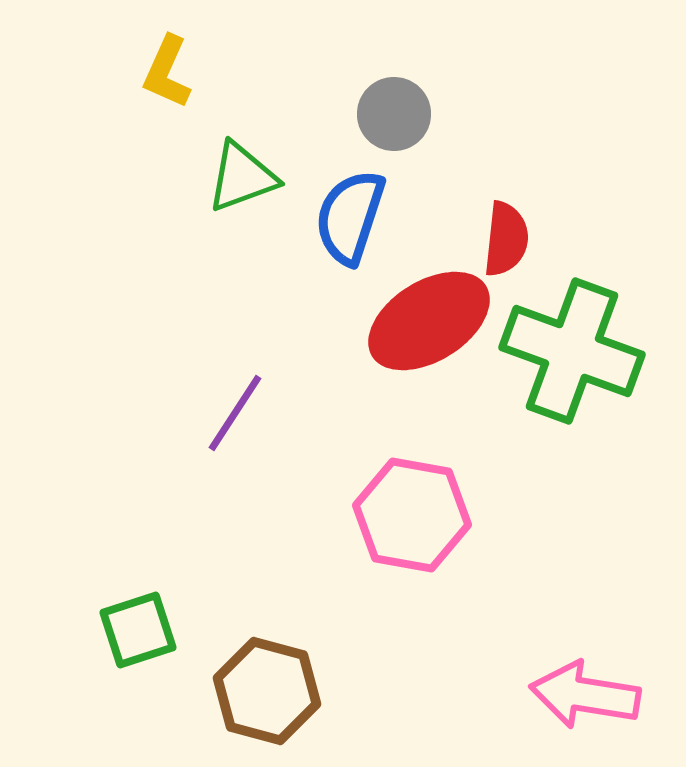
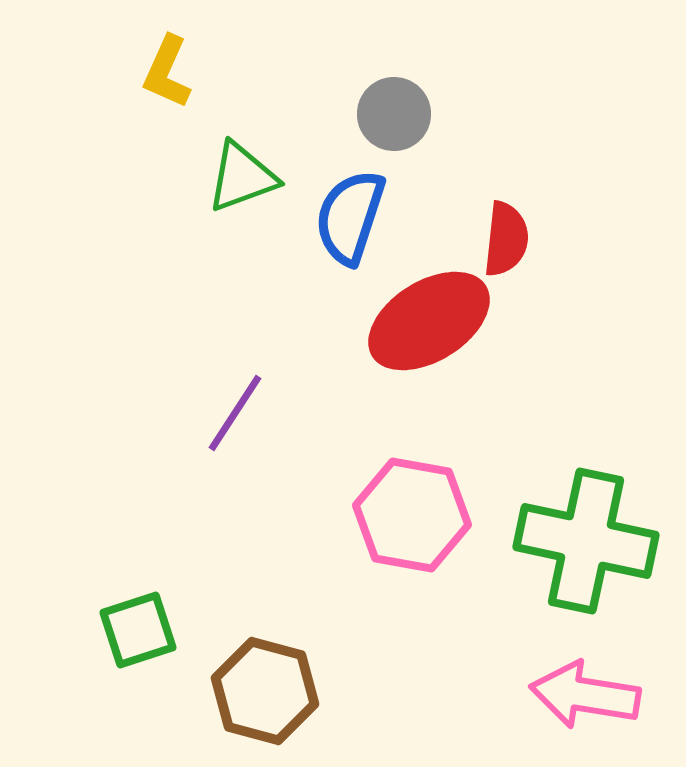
green cross: moved 14 px right, 190 px down; rotated 8 degrees counterclockwise
brown hexagon: moved 2 px left
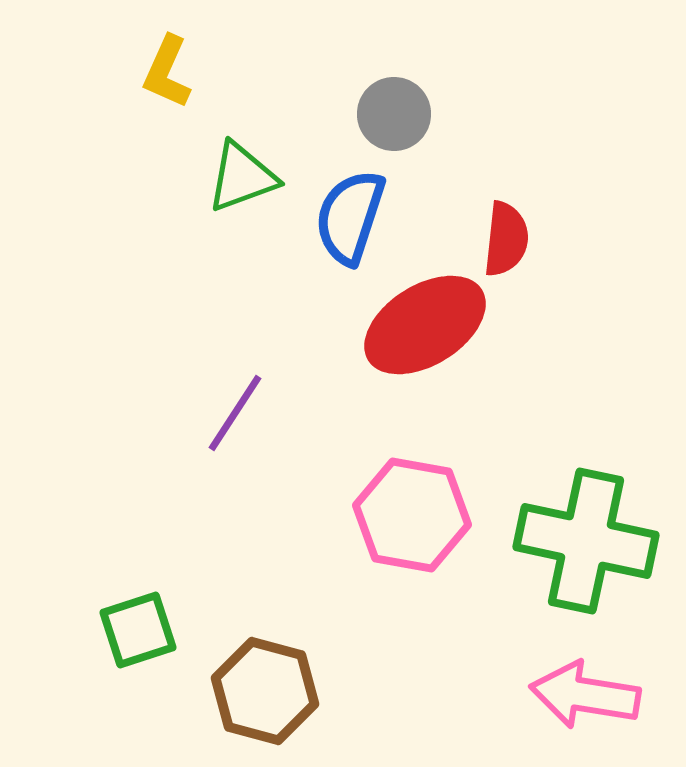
red ellipse: moved 4 px left, 4 px down
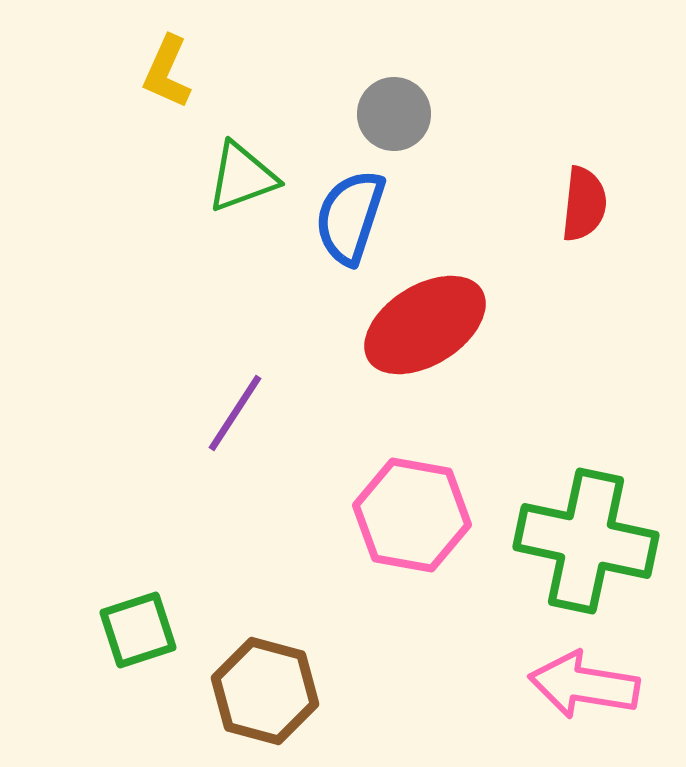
red semicircle: moved 78 px right, 35 px up
pink arrow: moved 1 px left, 10 px up
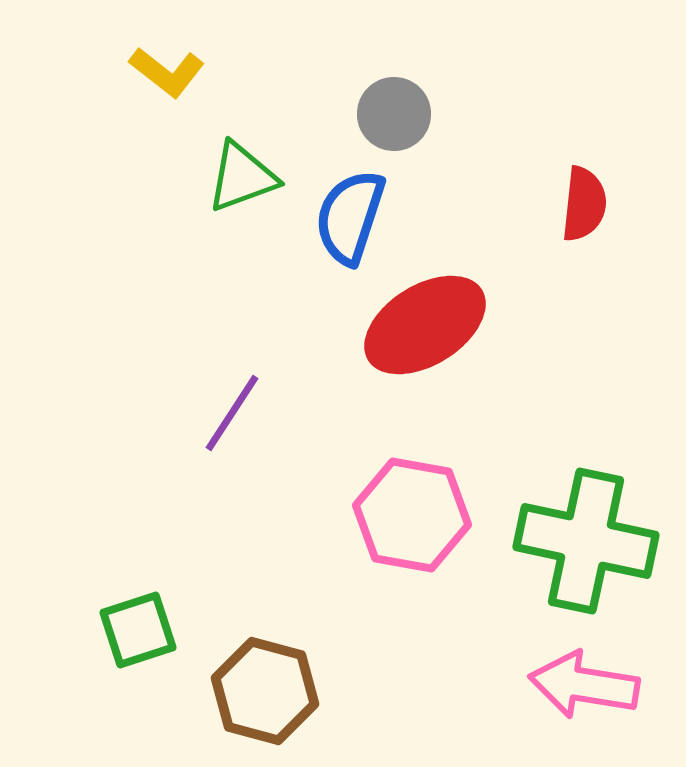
yellow L-shape: rotated 76 degrees counterclockwise
purple line: moved 3 px left
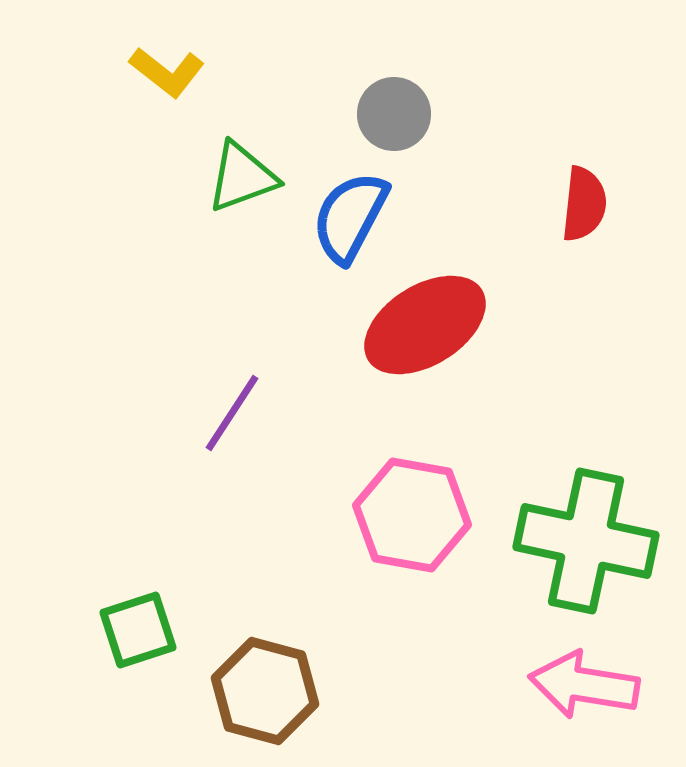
blue semicircle: rotated 10 degrees clockwise
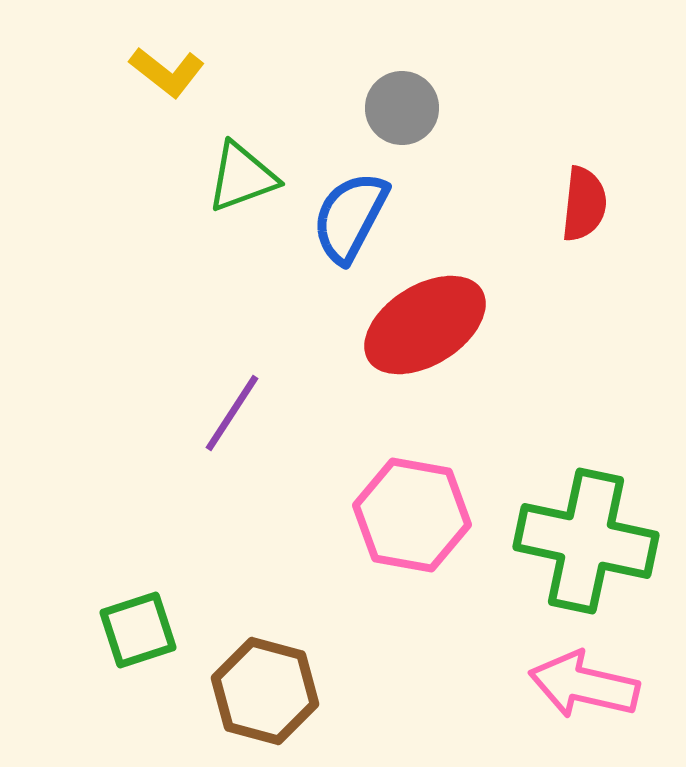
gray circle: moved 8 px right, 6 px up
pink arrow: rotated 4 degrees clockwise
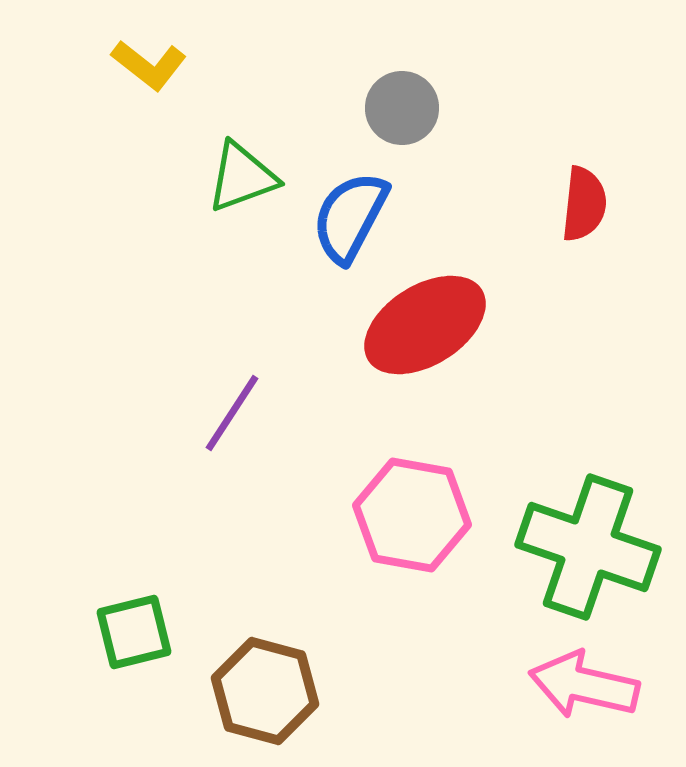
yellow L-shape: moved 18 px left, 7 px up
green cross: moved 2 px right, 6 px down; rotated 7 degrees clockwise
green square: moved 4 px left, 2 px down; rotated 4 degrees clockwise
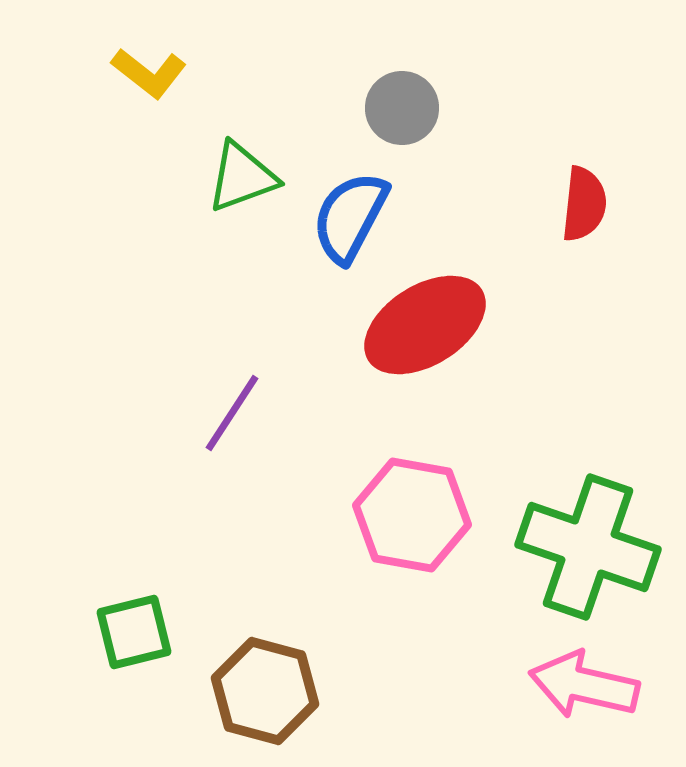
yellow L-shape: moved 8 px down
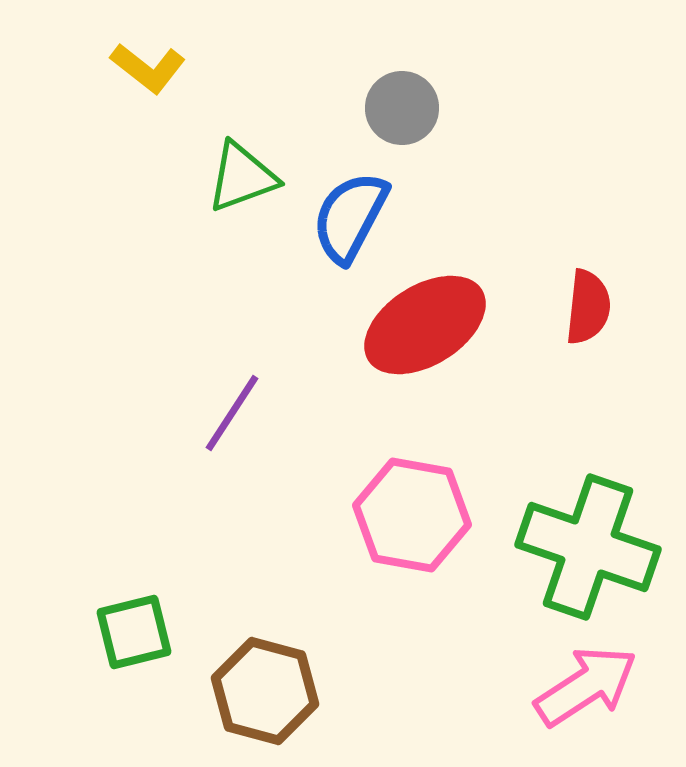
yellow L-shape: moved 1 px left, 5 px up
red semicircle: moved 4 px right, 103 px down
pink arrow: moved 2 px right, 1 px down; rotated 134 degrees clockwise
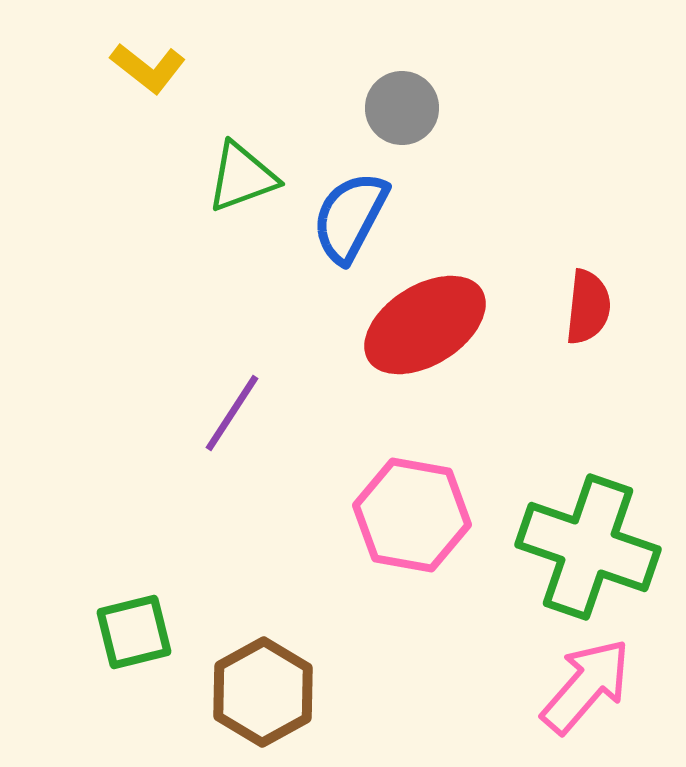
pink arrow: rotated 16 degrees counterclockwise
brown hexagon: moved 2 px left, 1 px down; rotated 16 degrees clockwise
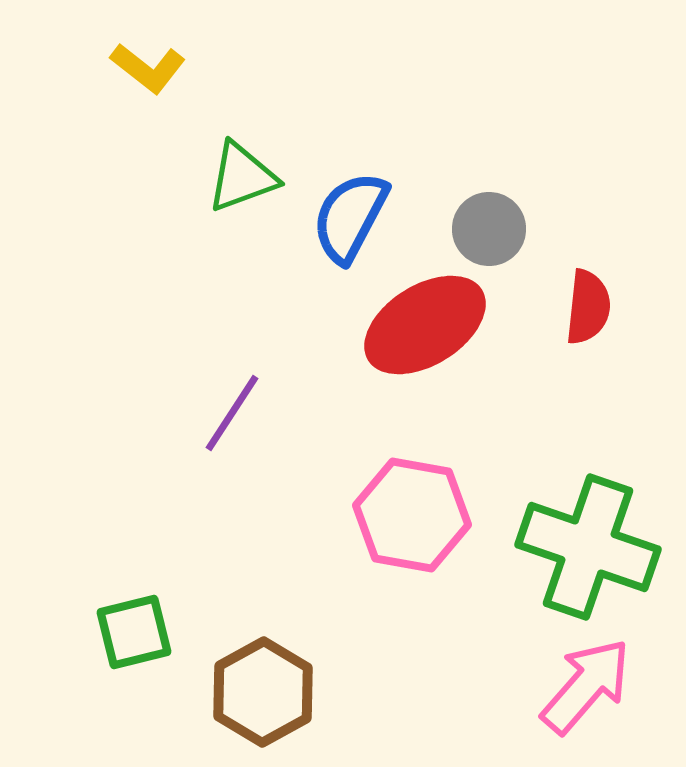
gray circle: moved 87 px right, 121 px down
